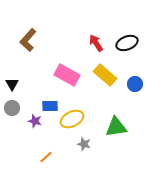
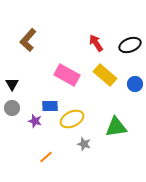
black ellipse: moved 3 px right, 2 px down
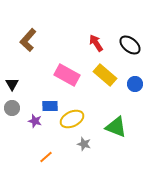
black ellipse: rotated 60 degrees clockwise
green triangle: rotated 30 degrees clockwise
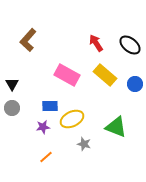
purple star: moved 8 px right, 6 px down; rotated 24 degrees counterclockwise
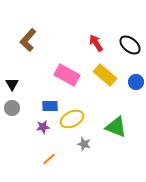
blue circle: moved 1 px right, 2 px up
orange line: moved 3 px right, 2 px down
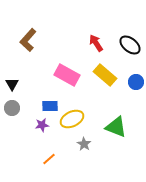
purple star: moved 1 px left, 2 px up
gray star: rotated 16 degrees clockwise
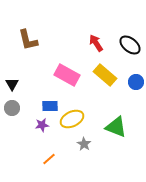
brown L-shape: rotated 55 degrees counterclockwise
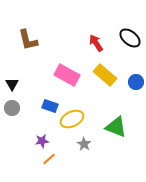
black ellipse: moved 7 px up
blue rectangle: rotated 21 degrees clockwise
purple star: moved 16 px down
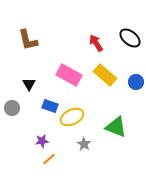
pink rectangle: moved 2 px right
black triangle: moved 17 px right
yellow ellipse: moved 2 px up
